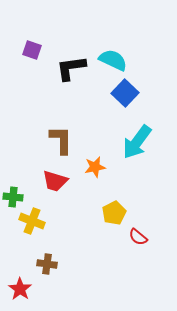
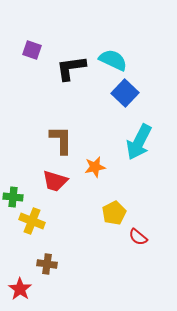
cyan arrow: moved 2 px right; rotated 9 degrees counterclockwise
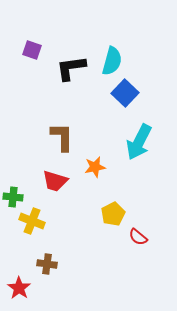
cyan semicircle: moved 1 px left, 1 px down; rotated 80 degrees clockwise
brown L-shape: moved 1 px right, 3 px up
yellow pentagon: moved 1 px left, 1 px down
red star: moved 1 px left, 1 px up
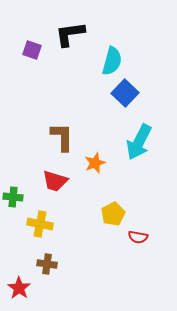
black L-shape: moved 1 px left, 34 px up
orange star: moved 4 px up; rotated 10 degrees counterclockwise
yellow cross: moved 8 px right, 3 px down; rotated 10 degrees counterclockwise
red semicircle: rotated 30 degrees counterclockwise
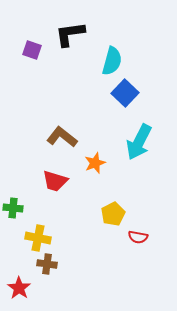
brown L-shape: rotated 52 degrees counterclockwise
green cross: moved 11 px down
yellow cross: moved 2 px left, 14 px down
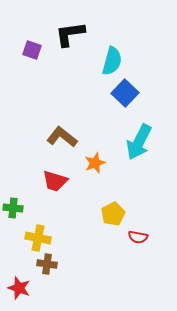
red star: rotated 15 degrees counterclockwise
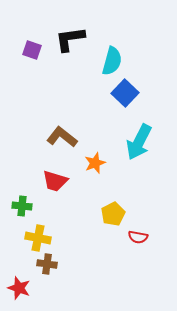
black L-shape: moved 5 px down
green cross: moved 9 px right, 2 px up
